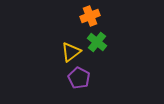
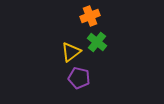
purple pentagon: rotated 15 degrees counterclockwise
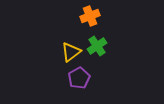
green cross: moved 4 px down; rotated 18 degrees clockwise
purple pentagon: rotated 30 degrees clockwise
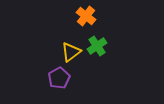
orange cross: moved 4 px left; rotated 30 degrees counterclockwise
purple pentagon: moved 20 px left
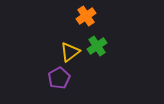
orange cross: rotated 18 degrees clockwise
yellow triangle: moved 1 px left
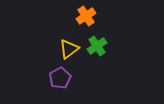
yellow triangle: moved 1 px left, 3 px up
purple pentagon: moved 1 px right
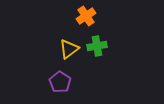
green cross: rotated 24 degrees clockwise
purple pentagon: moved 4 px down; rotated 10 degrees counterclockwise
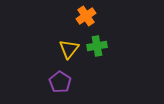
yellow triangle: rotated 15 degrees counterclockwise
